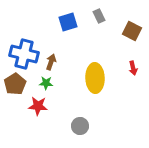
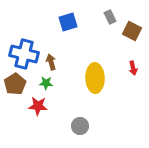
gray rectangle: moved 11 px right, 1 px down
brown arrow: rotated 35 degrees counterclockwise
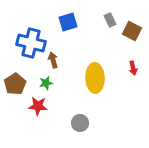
gray rectangle: moved 3 px down
blue cross: moved 7 px right, 11 px up
brown arrow: moved 2 px right, 2 px up
green star: rotated 16 degrees counterclockwise
gray circle: moved 3 px up
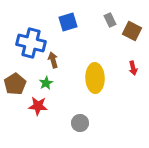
green star: rotated 16 degrees counterclockwise
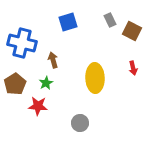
blue cross: moved 9 px left
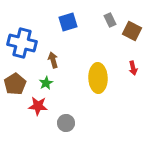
yellow ellipse: moved 3 px right
gray circle: moved 14 px left
